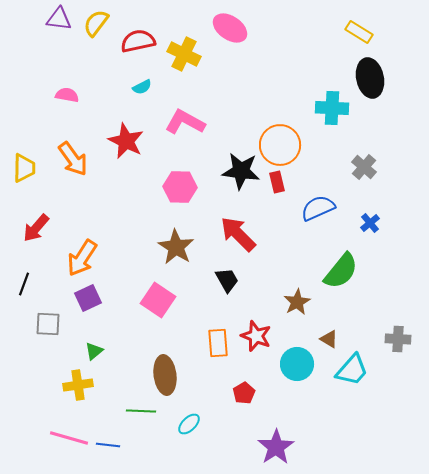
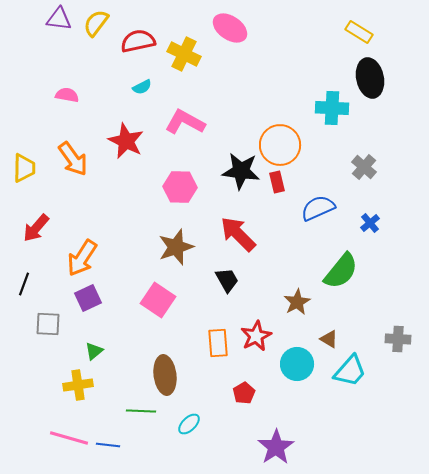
brown star at (176, 247): rotated 21 degrees clockwise
red star at (256, 336): rotated 24 degrees clockwise
cyan trapezoid at (352, 370): moved 2 px left, 1 px down
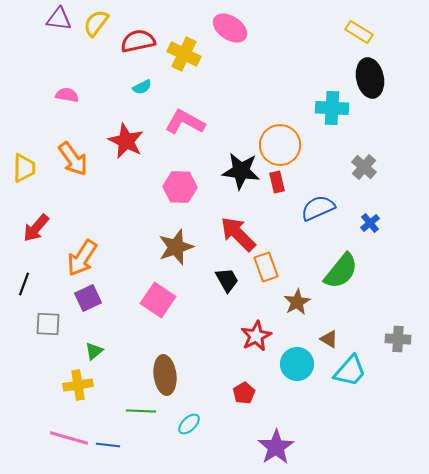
orange rectangle at (218, 343): moved 48 px right, 76 px up; rotated 16 degrees counterclockwise
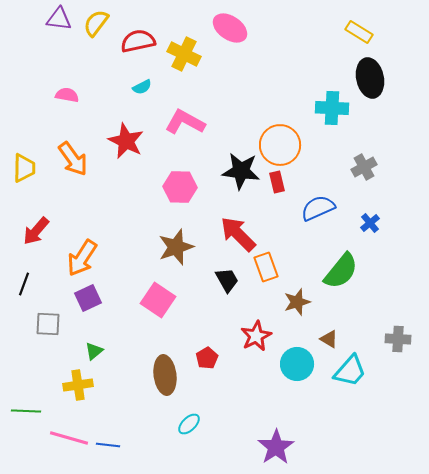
gray cross at (364, 167): rotated 20 degrees clockwise
red arrow at (36, 228): moved 3 px down
brown star at (297, 302): rotated 12 degrees clockwise
red pentagon at (244, 393): moved 37 px left, 35 px up
green line at (141, 411): moved 115 px left
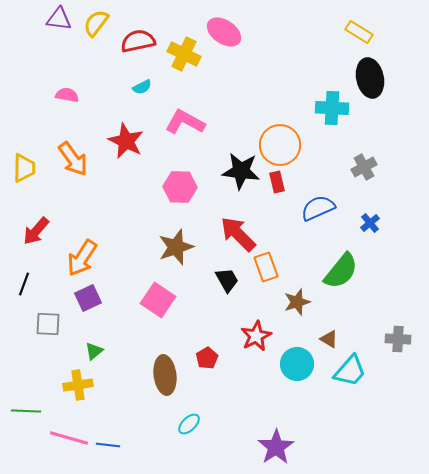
pink ellipse at (230, 28): moved 6 px left, 4 px down
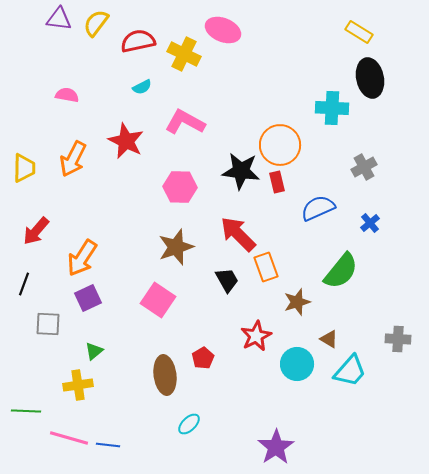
pink ellipse at (224, 32): moved 1 px left, 2 px up; rotated 12 degrees counterclockwise
orange arrow at (73, 159): rotated 63 degrees clockwise
red pentagon at (207, 358): moved 4 px left
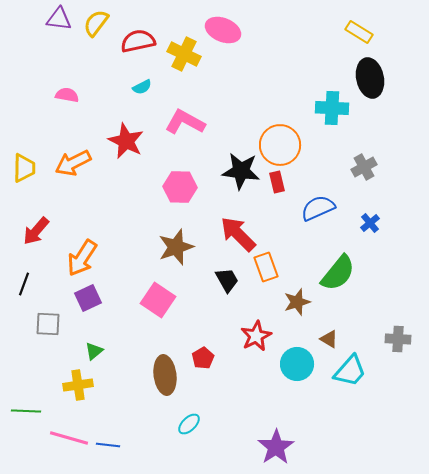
orange arrow at (73, 159): moved 4 px down; rotated 36 degrees clockwise
green semicircle at (341, 271): moved 3 px left, 2 px down
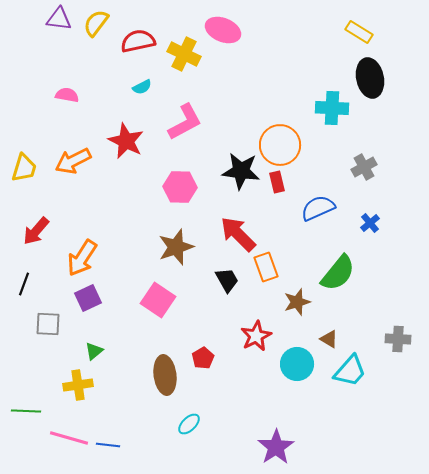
pink L-shape at (185, 122): rotated 123 degrees clockwise
orange arrow at (73, 163): moved 2 px up
yellow trapezoid at (24, 168): rotated 16 degrees clockwise
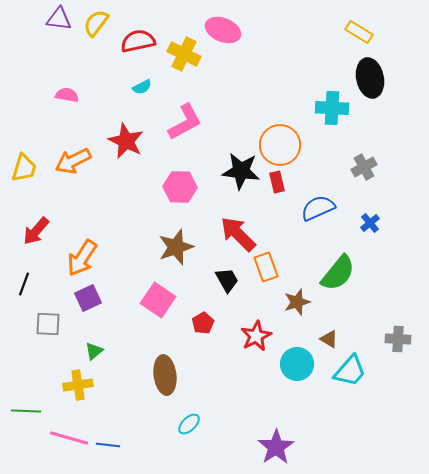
red pentagon at (203, 358): moved 35 px up
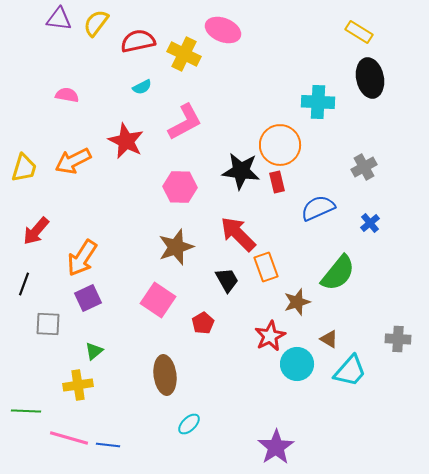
cyan cross at (332, 108): moved 14 px left, 6 px up
red star at (256, 336): moved 14 px right
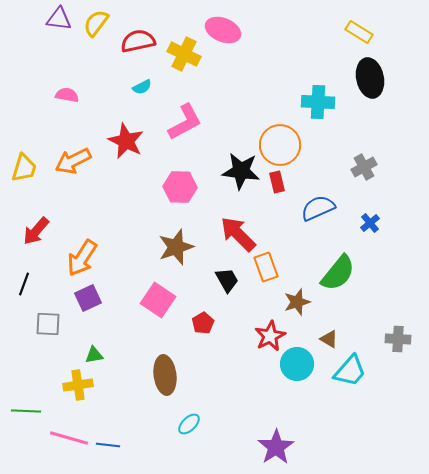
green triangle at (94, 351): moved 4 px down; rotated 30 degrees clockwise
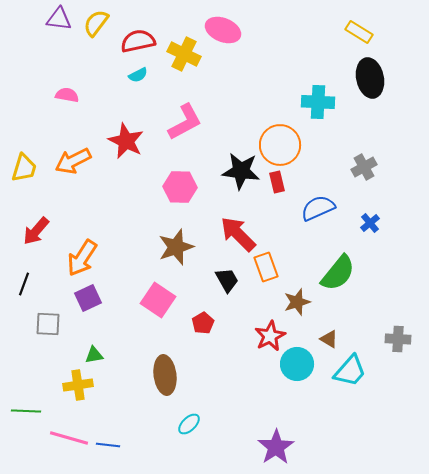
cyan semicircle at (142, 87): moved 4 px left, 12 px up
